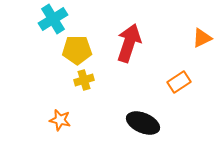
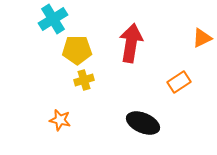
red arrow: moved 2 px right; rotated 9 degrees counterclockwise
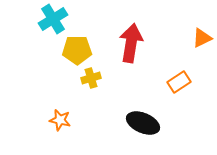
yellow cross: moved 7 px right, 2 px up
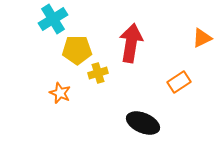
yellow cross: moved 7 px right, 5 px up
orange star: moved 27 px up; rotated 10 degrees clockwise
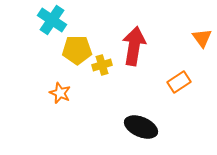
cyan cross: moved 1 px left, 1 px down; rotated 24 degrees counterclockwise
orange triangle: rotated 40 degrees counterclockwise
red arrow: moved 3 px right, 3 px down
yellow cross: moved 4 px right, 8 px up
black ellipse: moved 2 px left, 4 px down
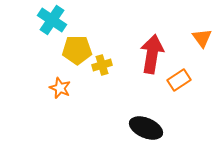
red arrow: moved 18 px right, 8 px down
orange rectangle: moved 2 px up
orange star: moved 5 px up
black ellipse: moved 5 px right, 1 px down
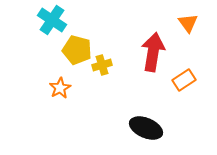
orange triangle: moved 14 px left, 15 px up
yellow pentagon: rotated 16 degrees clockwise
red arrow: moved 1 px right, 2 px up
orange rectangle: moved 5 px right
orange star: rotated 20 degrees clockwise
